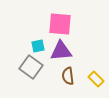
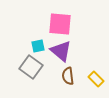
purple triangle: rotated 45 degrees clockwise
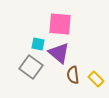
cyan square: moved 2 px up; rotated 24 degrees clockwise
purple triangle: moved 2 px left, 2 px down
brown semicircle: moved 5 px right, 1 px up
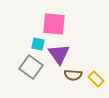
pink square: moved 6 px left
purple triangle: moved 1 px down; rotated 15 degrees clockwise
brown semicircle: rotated 78 degrees counterclockwise
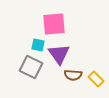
pink square: rotated 10 degrees counterclockwise
cyan square: moved 1 px down
gray square: rotated 10 degrees counterclockwise
